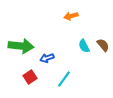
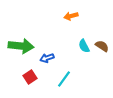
brown semicircle: moved 1 px left, 1 px down; rotated 16 degrees counterclockwise
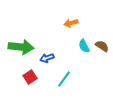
orange arrow: moved 7 px down
green arrow: moved 1 px down
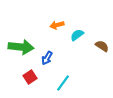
orange arrow: moved 14 px left, 2 px down
cyan semicircle: moved 7 px left, 11 px up; rotated 80 degrees clockwise
blue arrow: rotated 40 degrees counterclockwise
cyan line: moved 1 px left, 4 px down
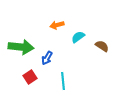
cyan semicircle: moved 1 px right, 2 px down
cyan line: moved 2 px up; rotated 42 degrees counterclockwise
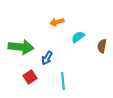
orange arrow: moved 3 px up
brown semicircle: rotated 112 degrees counterclockwise
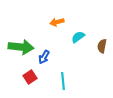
blue arrow: moved 3 px left, 1 px up
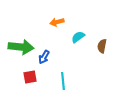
red square: rotated 24 degrees clockwise
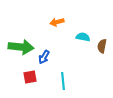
cyan semicircle: moved 5 px right; rotated 48 degrees clockwise
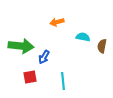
green arrow: moved 1 px up
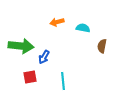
cyan semicircle: moved 9 px up
